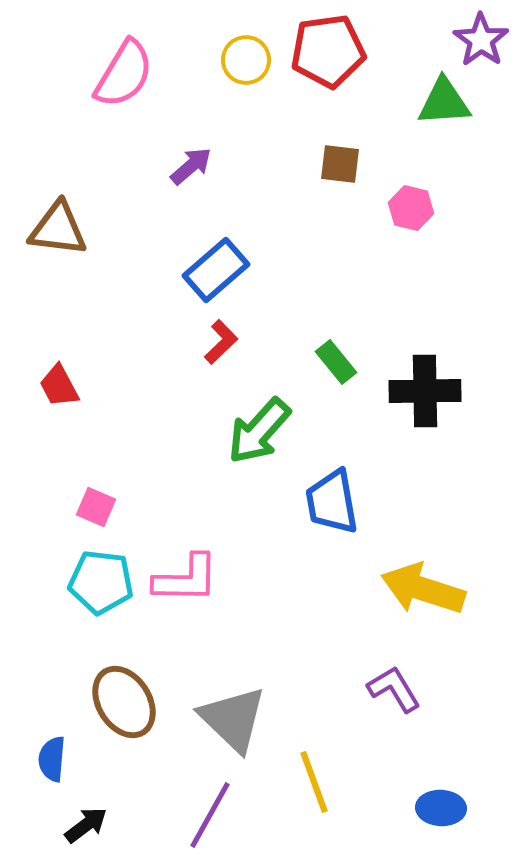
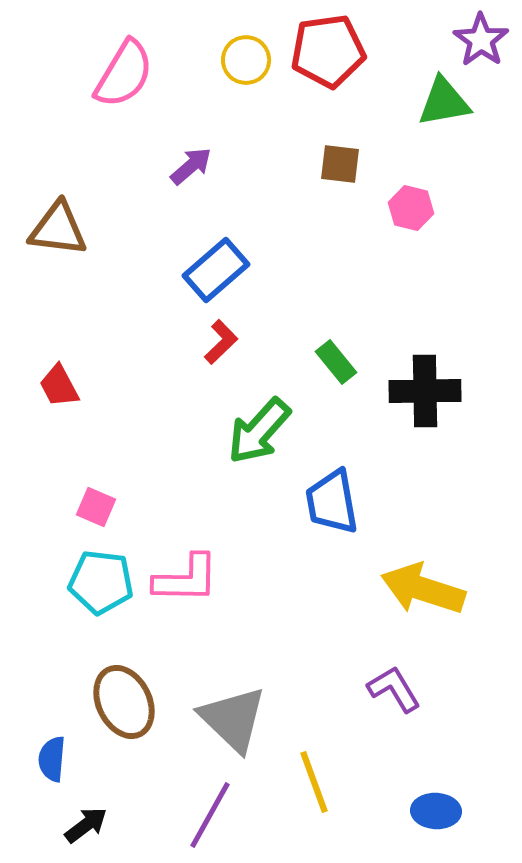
green triangle: rotated 6 degrees counterclockwise
brown ellipse: rotated 6 degrees clockwise
blue ellipse: moved 5 px left, 3 px down
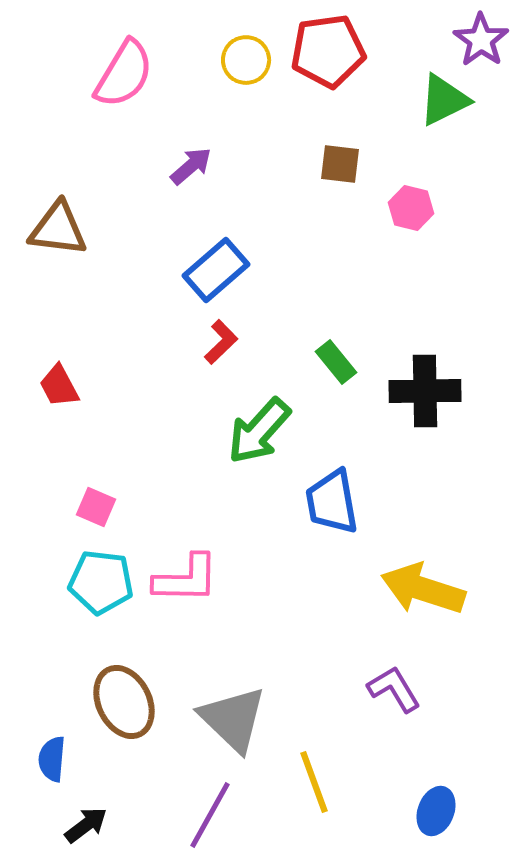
green triangle: moved 2 px up; rotated 16 degrees counterclockwise
blue ellipse: rotated 72 degrees counterclockwise
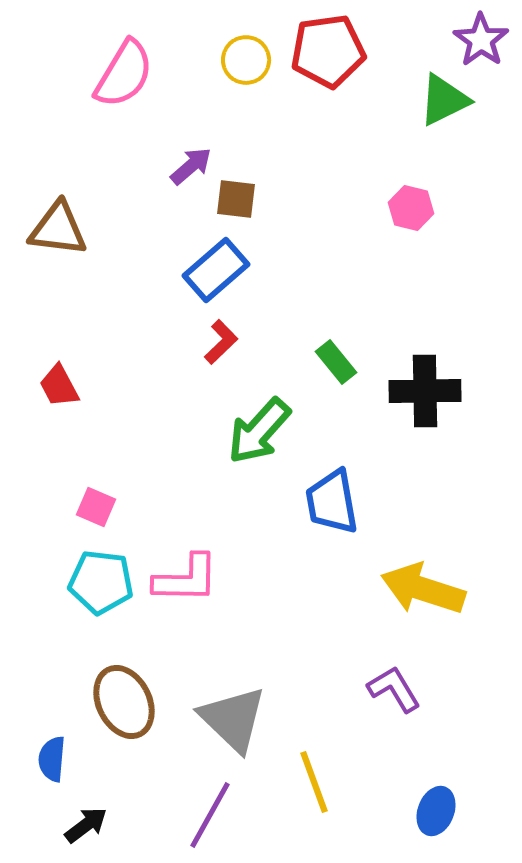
brown square: moved 104 px left, 35 px down
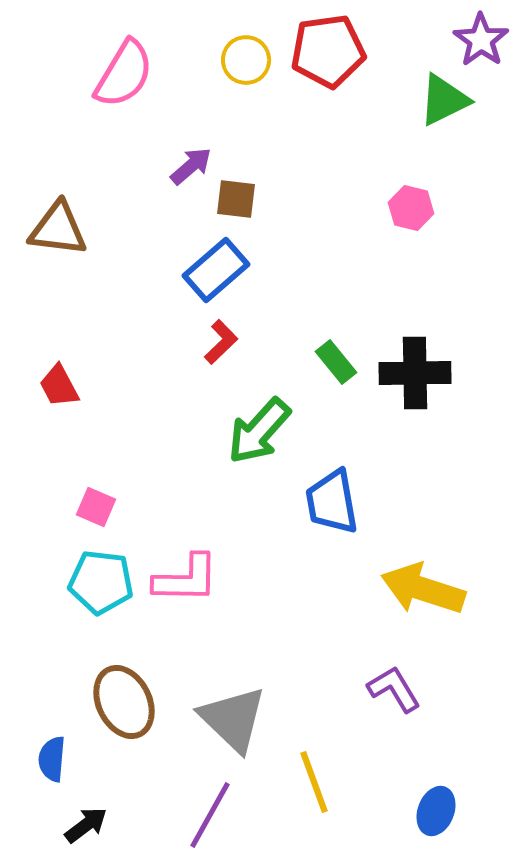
black cross: moved 10 px left, 18 px up
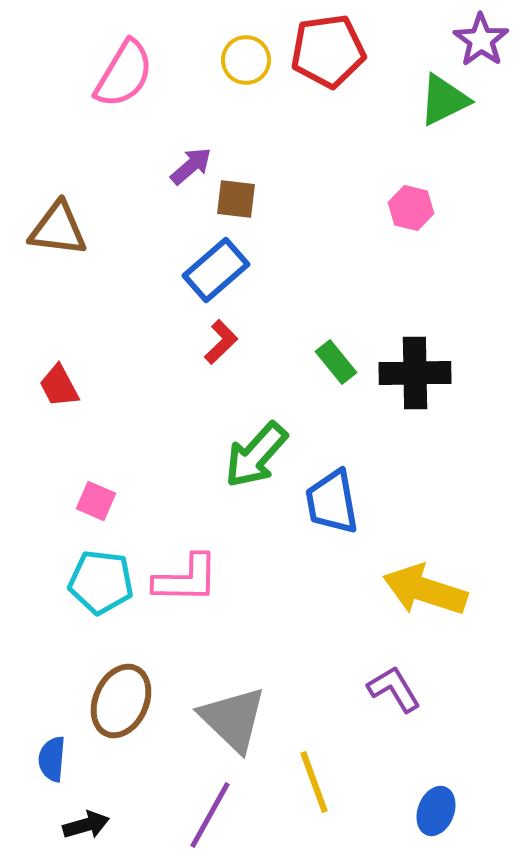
green arrow: moved 3 px left, 24 px down
pink square: moved 6 px up
yellow arrow: moved 2 px right, 1 px down
brown ellipse: moved 3 px left, 1 px up; rotated 50 degrees clockwise
black arrow: rotated 21 degrees clockwise
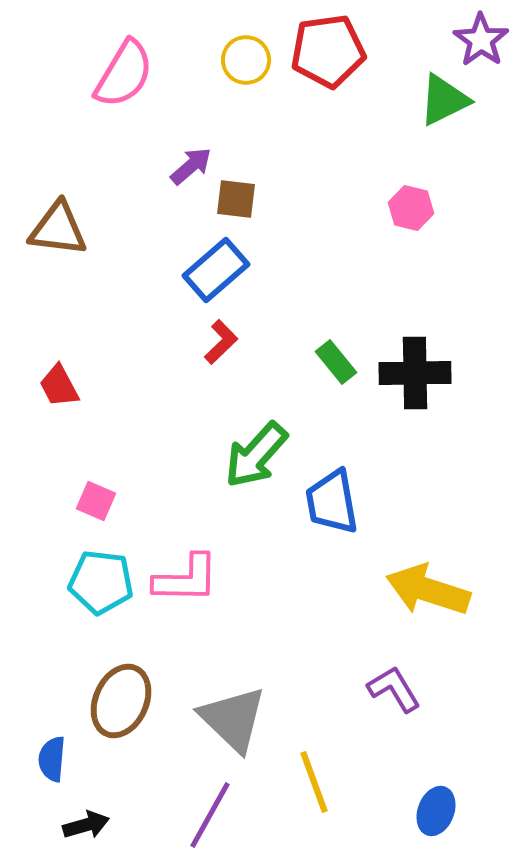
yellow arrow: moved 3 px right
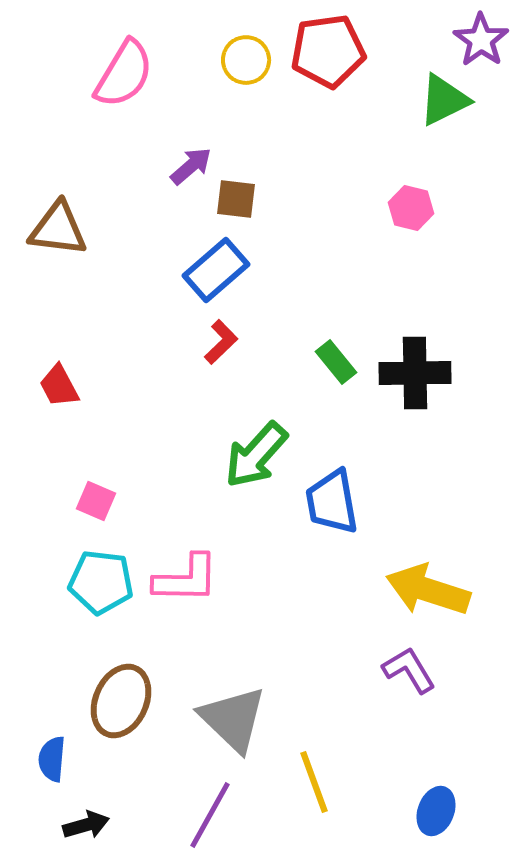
purple L-shape: moved 15 px right, 19 px up
